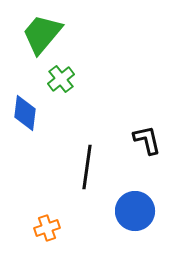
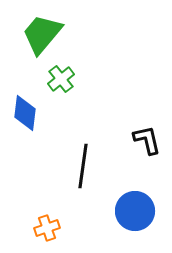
black line: moved 4 px left, 1 px up
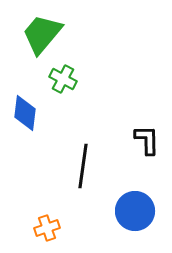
green cross: moved 2 px right; rotated 24 degrees counterclockwise
black L-shape: rotated 12 degrees clockwise
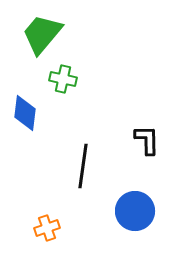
green cross: rotated 16 degrees counterclockwise
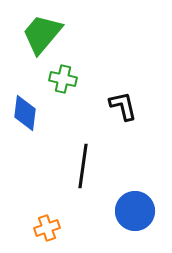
black L-shape: moved 24 px left, 34 px up; rotated 12 degrees counterclockwise
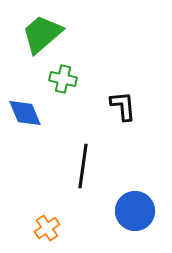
green trapezoid: rotated 9 degrees clockwise
black L-shape: rotated 8 degrees clockwise
blue diamond: rotated 30 degrees counterclockwise
orange cross: rotated 15 degrees counterclockwise
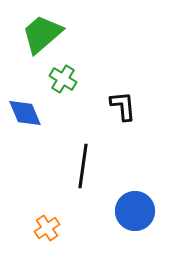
green cross: rotated 20 degrees clockwise
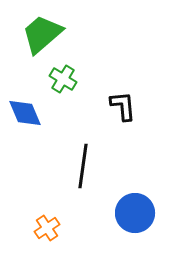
blue circle: moved 2 px down
